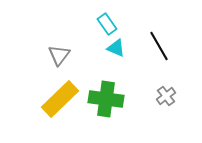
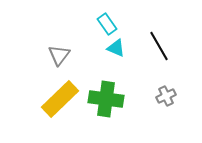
gray cross: rotated 12 degrees clockwise
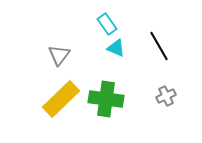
yellow rectangle: moved 1 px right
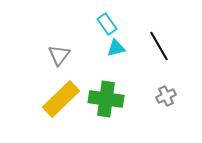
cyan triangle: rotated 36 degrees counterclockwise
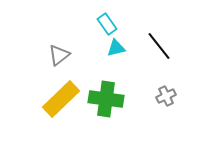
black line: rotated 8 degrees counterclockwise
gray triangle: rotated 15 degrees clockwise
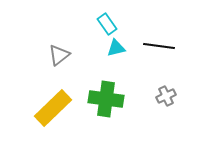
black line: rotated 44 degrees counterclockwise
yellow rectangle: moved 8 px left, 9 px down
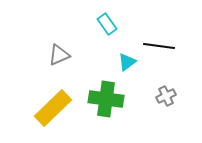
cyan triangle: moved 11 px right, 14 px down; rotated 24 degrees counterclockwise
gray triangle: rotated 15 degrees clockwise
